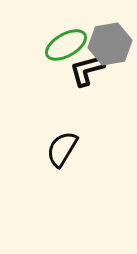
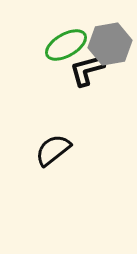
black semicircle: moved 9 px left, 1 px down; rotated 21 degrees clockwise
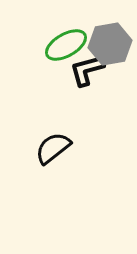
black semicircle: moved 2 px up
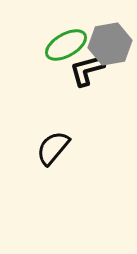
black semicircle: rotated 12 degrees counterclockwise
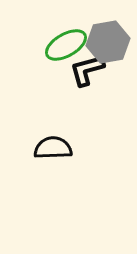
gray hexagon: moved 2 px left, 2 px up
black semicircle: rotated 48 degrees clockwise
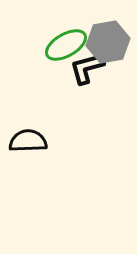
black L-shape: moved 2 px up
black semicircle: moved 25 px left, 7 px up
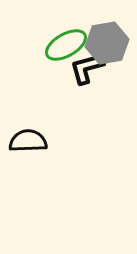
gray hexagon: moved 1 px left, 1 px down
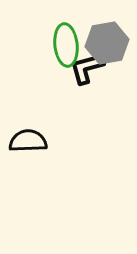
green ellipse: rotated 66 degrees counterclockwise
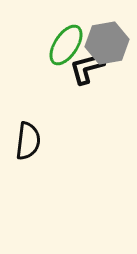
green ellipse: rotated 39 degrees clockwise
black semicircle: rotated 99 degrees clockwise
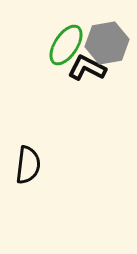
black L-shape: rotated 42 degrees clockwise
black semicircle: moved 24 px down
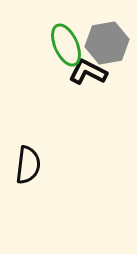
green ellipse: rotated 57 degrees counterclockwise
black L-shape: moved 1 px right, 4 px down
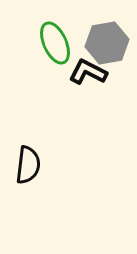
green ellipse: moved 11 px left, 2 px up
